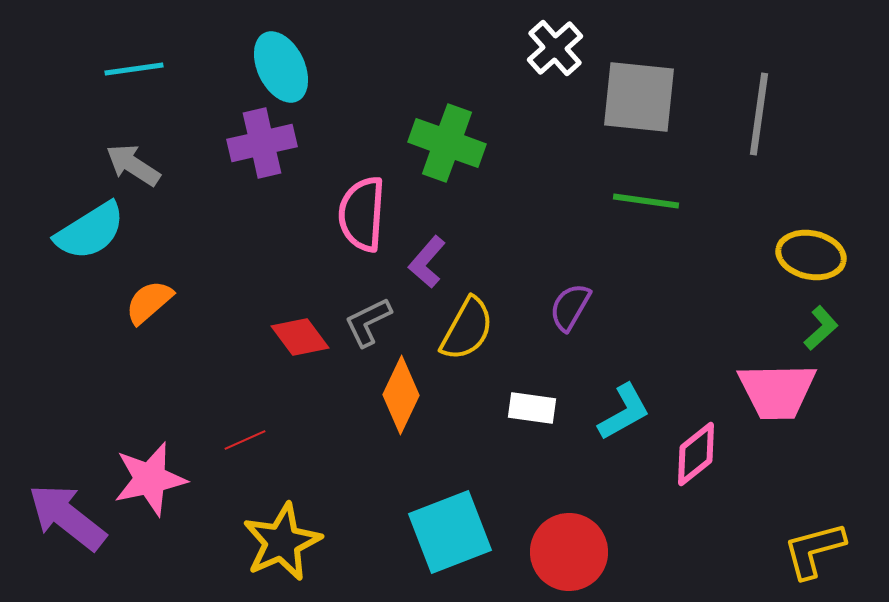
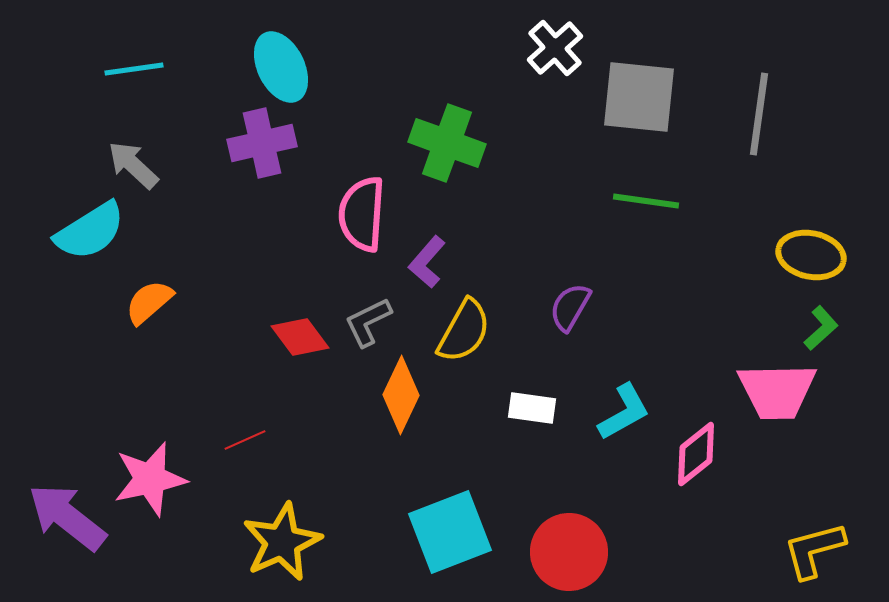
gray arrow: rotated 10 degrees clockwise
yellow semicircle: moved 3 px left, 2 px down
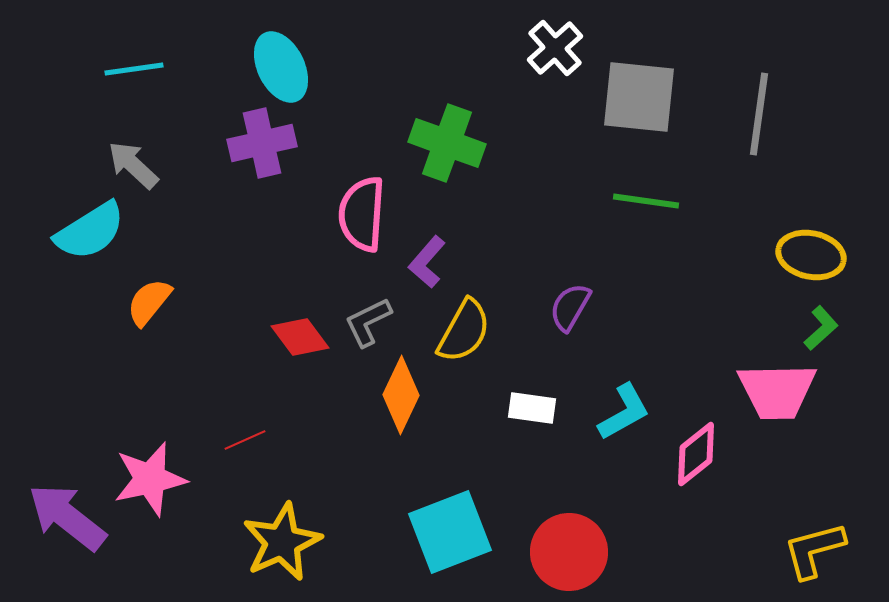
orange semicircle: rotated 10 degrees counterclockwise
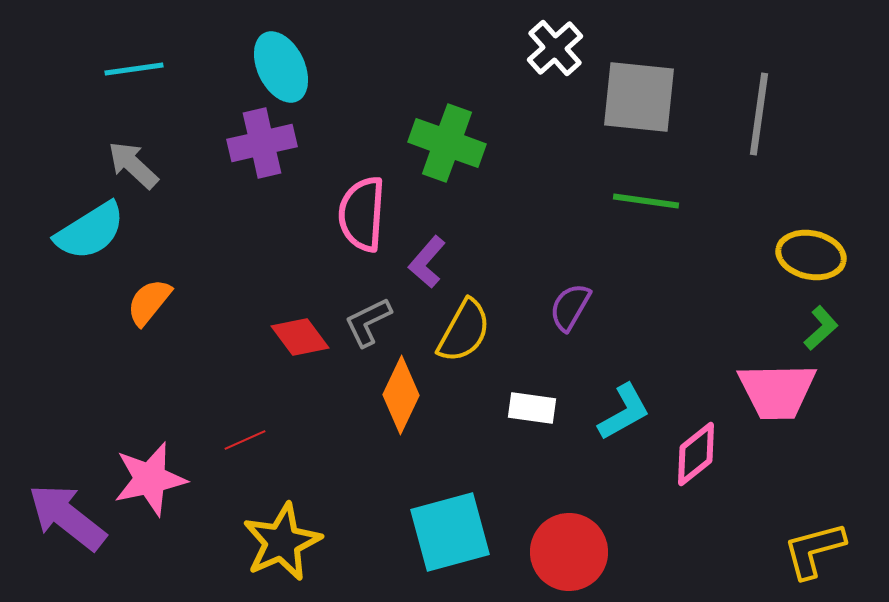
cyan square: rotated 6 degrees clockwise
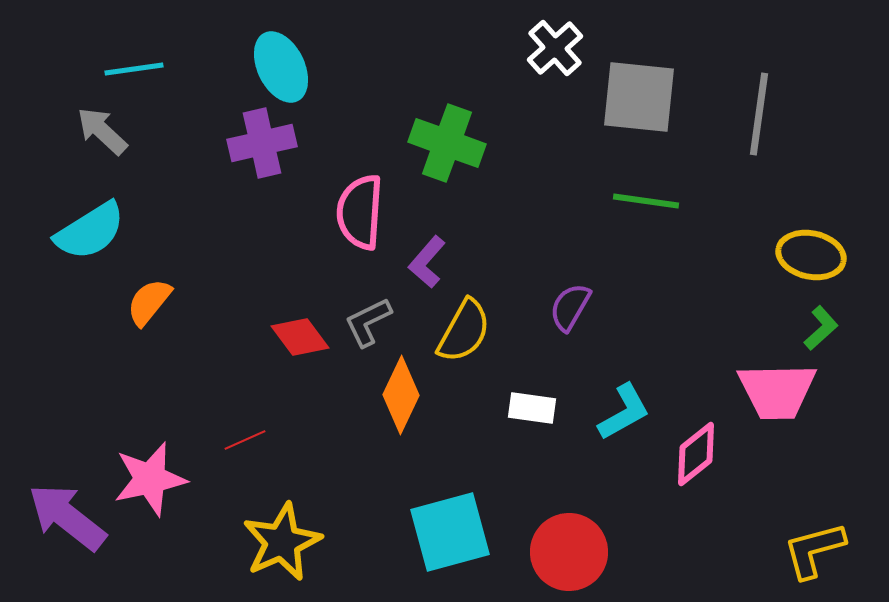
gray arrow: moved 31 px left, 34 px up
pink semicircle: moved 2 px left, 2 px up
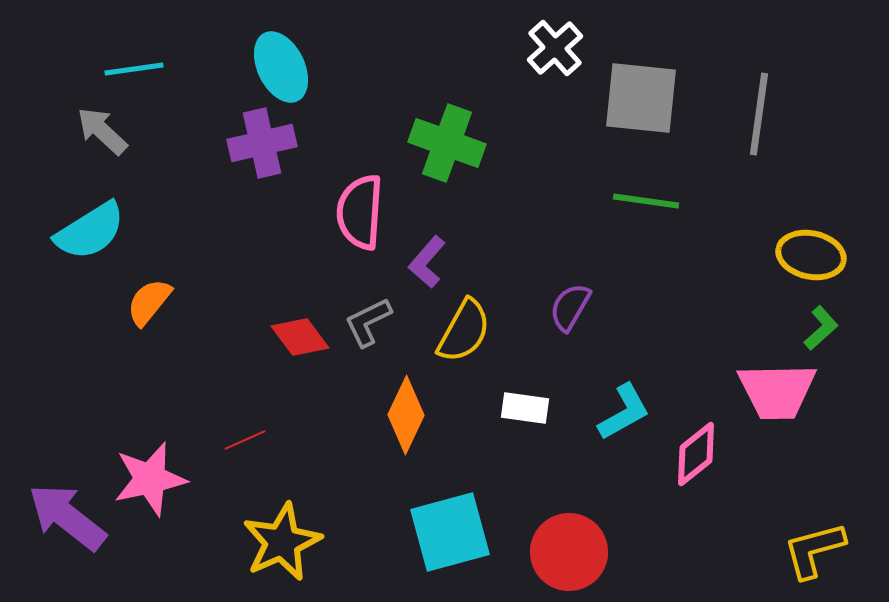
gray square: moved 2 px right, 1 px down
orange diamond: moved 5 px right, 20 px down
white rectangle: moved 7 px left
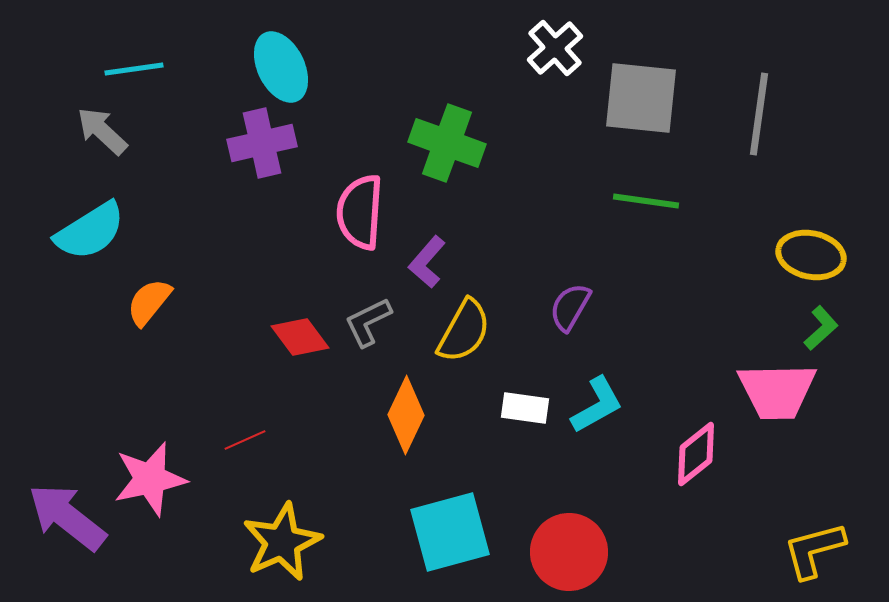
cyan L-shape: moved 27 px left, 7 px up
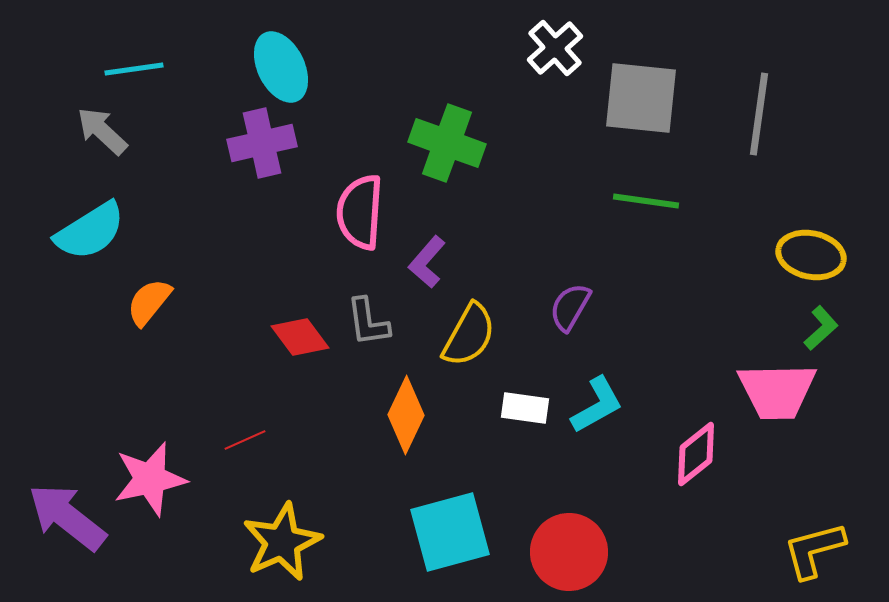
gray L-shape: rotated 72 degrees counterclockwise
yellow semicircle: moved 5 px right, 4 px down
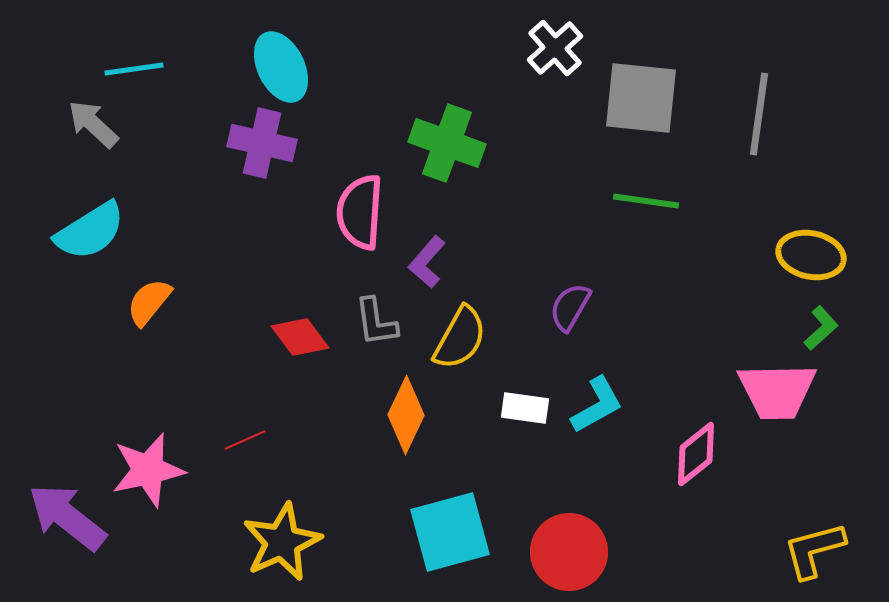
gray arrow: moved 9 px left, 7 px up
purple cross: rotated 26 degrees clockwise
gray L-shape: moved 8 px right
yellow semicircle: moved 9 px left, 3 px down
pink star: moved 2 px left, 9 px up
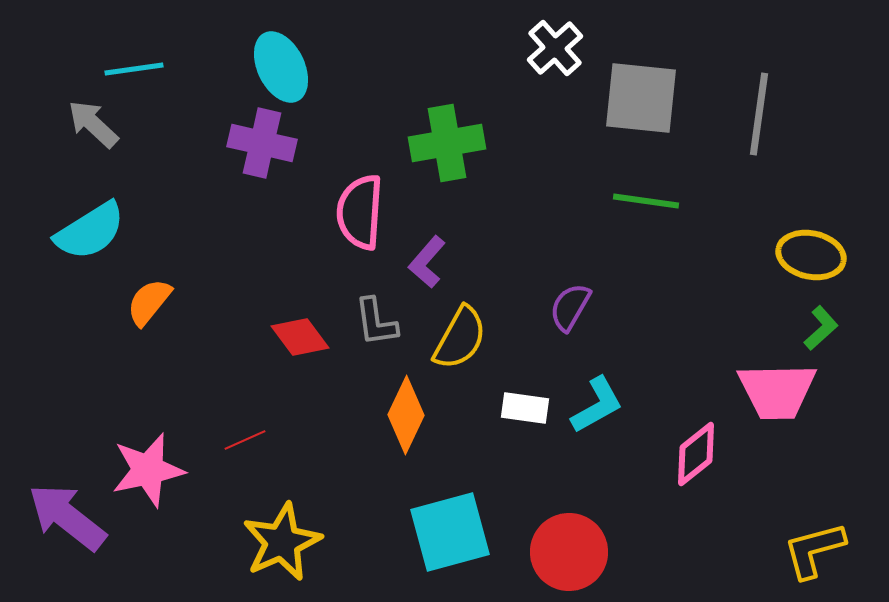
green cross: rotated 30 degrees counterclockwise
